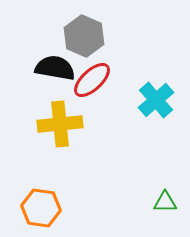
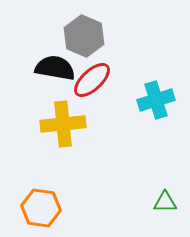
cyan cross: rotated 24 degrees clockwise
yellow cross: moved 3 px right
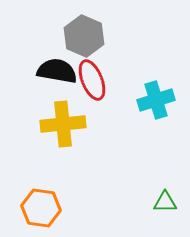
black semicircle: moved 2 px right, 3 px down
red ellipse: rotated 69 degrees counterclockwise
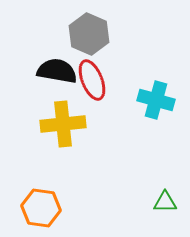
gray hexagon: moved 5 px right, 2 px up
cyan cross: rotated 33 degrees clockwise
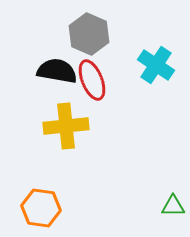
cyan cross: moved 35 px up; rotated 18 degrees clockwise
yellow cross: moved 3 px right, 2 px down
green triangle: moved 8 px right, 4 px down
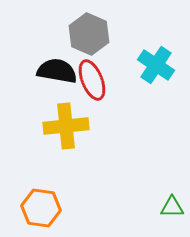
green triangle: moved 1 px left, 1 px down
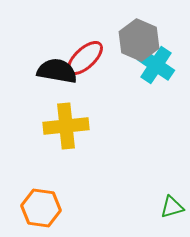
gray hexagon: moved 50 px right, 6 px down
red ellipse: moved 7 px left, 22 px up; rotated 69 degrees clockwise
green triangle: rotated 15 degrees counterclockwise
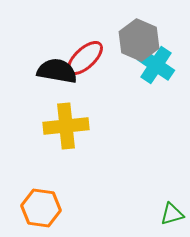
green triangle: moved 7 px down
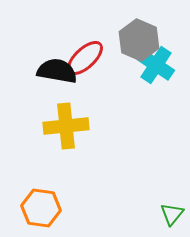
green triangle: rotated 35 degrees counterclockwise
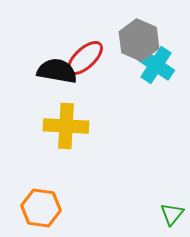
yellow cross: rotated 9 degrees clockwise
